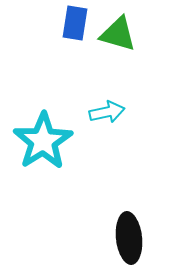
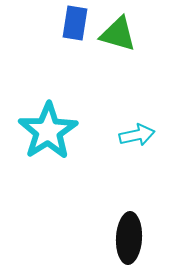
cyan arrow: moved 30 px right, 23 px down
cyan star: moved 5 px right, 10 px up
black ellipse: rotated 9 degrees clockwise
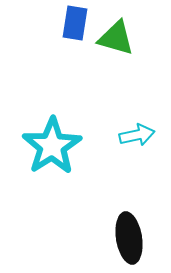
green triangle: moved 2 px left, 4 px down
cyan star: moved 4 px right, 15 px down
black ellipse: rotated 12 degrees counterclockwise
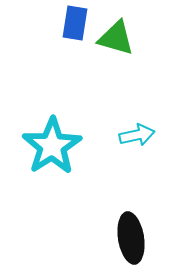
black ellipse: moved 2 px right
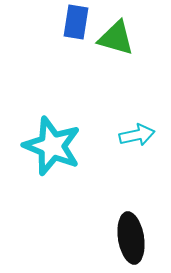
blue rectangle: moved 1 px right, 1 px up
cyan star: rotated 18 degrees counterclockwise
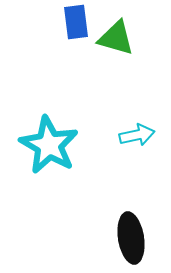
blue rectangle: rotated 16 degrees counterclockwise
cyan star: moved 3 px left, 1 px up; rotated 8 degrees clockwise
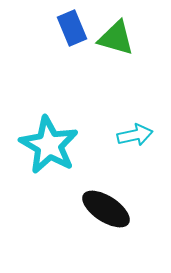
blue rectangle: moved 4 px left, 6 px down; rotated 16 degrees counterclockwise
cyan arrow: moved 2 px left
black ellipse: moved 25 px left, 29 px up; rotated 48 degrees counterclockwise
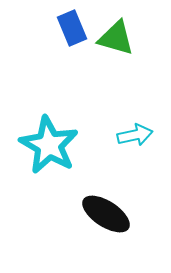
black ellipse: moved 5 px down
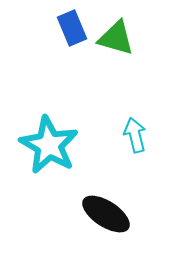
cyan arrow: rotated 92 degrees counterclockwise
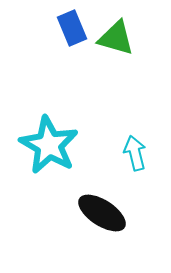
cyan arrow: moved 18 px down
black ellipse: moved 4 px left, 1 px up
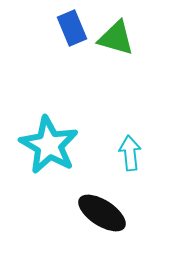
cyan arrow: moved 5 px left; rotated 8 degrees clockwise
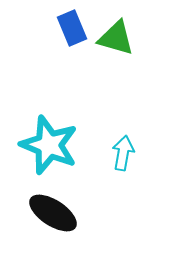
cyan star: rotated 8 degrees counterclockwise
cyan arrow: moved 7 px left; rotated 16 degrees clockwise
black ellipse: moved 49 px left
